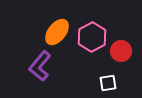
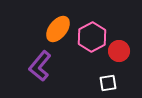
orange ellipse: moved 1 px right, 3 px up
red circle: moved 2 px left
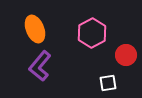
orange ellipse: moved 23 px left; rotated 60 degrees counterclockwise
pink hexagon: moved 4 px up
red circle: moved 7 px right, 4 px down
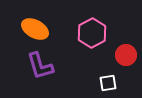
orange ellipse: rotated 40 degrees counterclockwise
purple L-shape: rotated 56 degrees counterclockwise
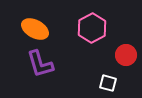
pink hexagon: moved 5 px up
purple L-shape: moved 2 px up
white square: rotated 24 degrees clockwise
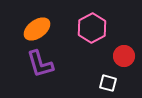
orange ellipse: moved 2 px right; rotated 64 degrees counterclockwise
red circle: moved 2 px left, 1 px down
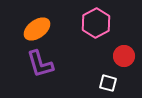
pink hexagon: moved 4 px right, 5 px up
